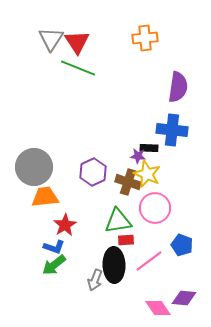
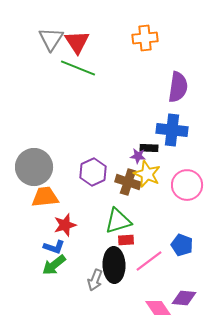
pink circle: moved 32 px right, 23 px up
green triangle: rotated 8 degrees counterclockwise
red star: rotated 15 degrees clockwise
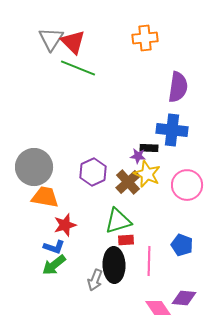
red triangle: moved 4 px left; rotated 12 degrees counterclockwise
brown cross: rotated 30 degrees clockwise
orange trapezoid: rotated 16 degrees clockwise
pink line: rotated 52 degrees counterclockwise
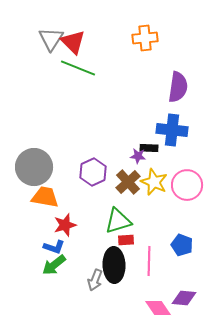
yellow star: moved 7 px right, 8 px down
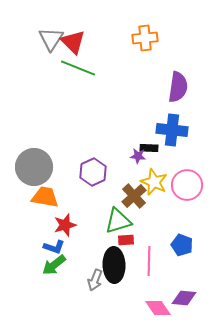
brown cross: moved 6 px right, 14 px down
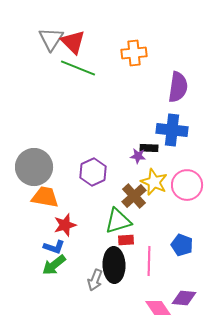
orange cross: moved 11 px left, 15 px down
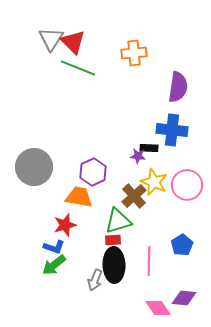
orange trapezoid: moved 34 px right
red rectangle: moved 13 px left
blue pentagon: rotated 20 degrees clockwise
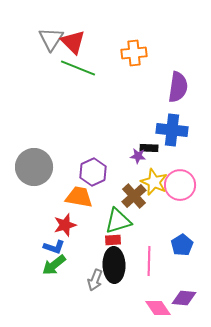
pink circle: moved 7 px left
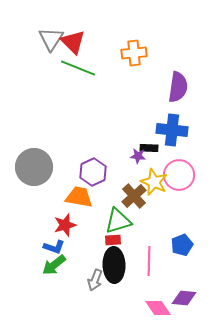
pink circle: moved 1 px left, 10 px up
blue pentagon: rotated 10 degrees clockwise
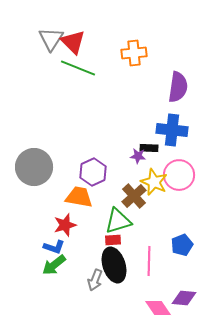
black ellipse: rotated 16 degrees counterclockwise
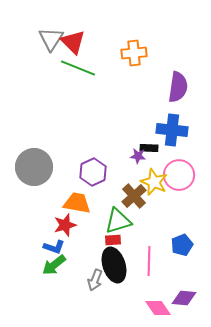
orange trapezoid: moved 2 px left, 6 px down
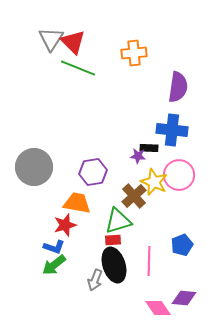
purple hexagon: rotated 16 degrees clockwise
